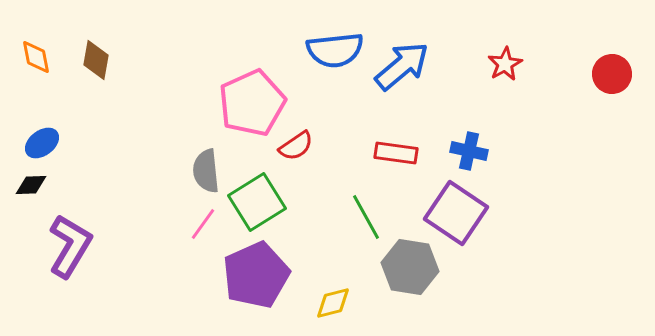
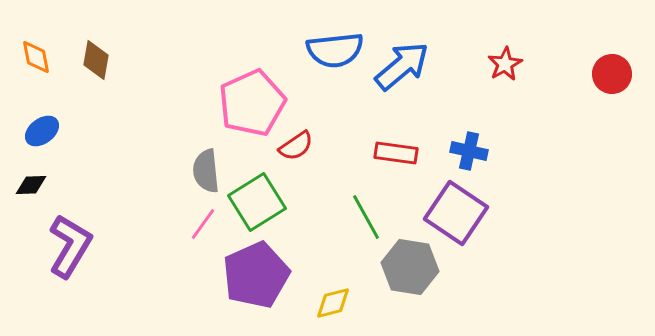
blue ellipse: moved 12 px up
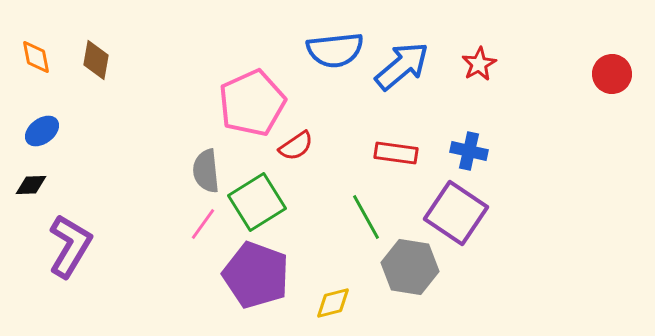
red star: moved 26 px left
purple pentagon: rotated 28 degrees counterclockwise
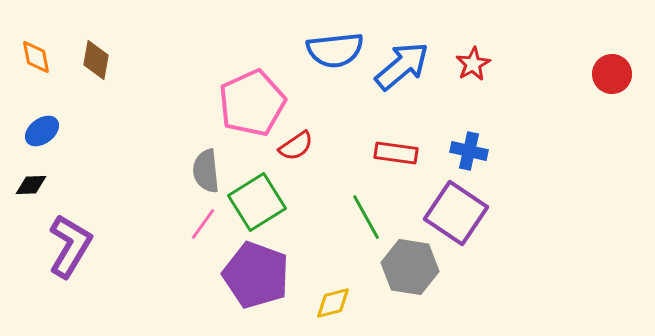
red star: moved 6 px left
